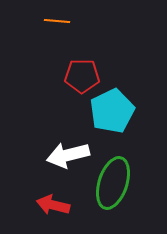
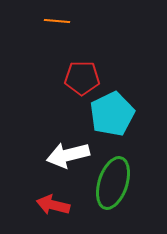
red pentagon: moved 2 px down
cyan pentagon: moved 3 px down
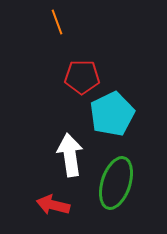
orange line: moved 1 px down; rotated 65 degrees clockwise
red pentagon: moved 1 px up
white arrow: moved 2 px right; rotated 96 degrees clockwise
green ellipse: moved 3 px right
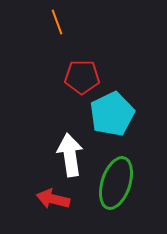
red arrow: moved 6 px up
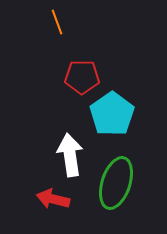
cyan pentagon: rotated 9 degrees counterclockwise
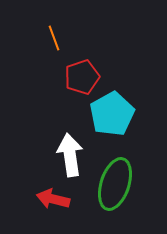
orange line: moved 3 px left, 16 px down
red pentagon: rotated 20 degrees counterclockwise
cyan pentagon: rotated 6 degrees clockwise
green ellipse: moved 1 px left, 1 px down
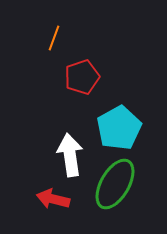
orange line: rotated 40 degrees clockwise
cyan pentagon: moved 7 px right, 14 px down
green ellipse: rotated 12 degrees clockwise
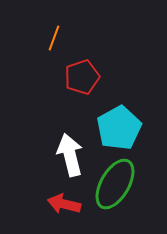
white arrow: rotated 6 degrees counterclockwise
red arrow: moved 11 px right, 5 px down
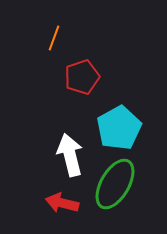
red arrow: moved 2 px left, 1 px up
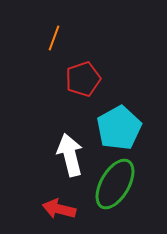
red pentagon: moved 1 px right, 2 px down
red arrow: moved 3 px left, 6 px down
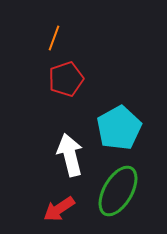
red pentagon: moved 17 px left
green ellipse: moved 3 px right, 7 px down
red arrow: rotated 48 degrees counterclockwise
